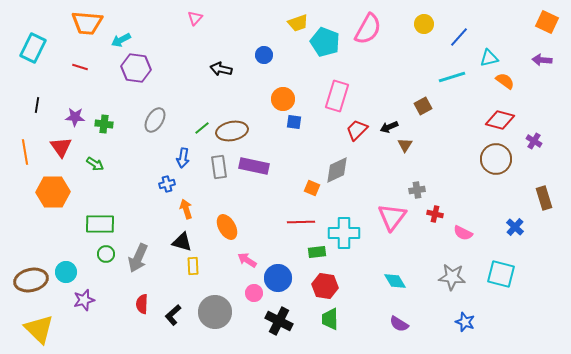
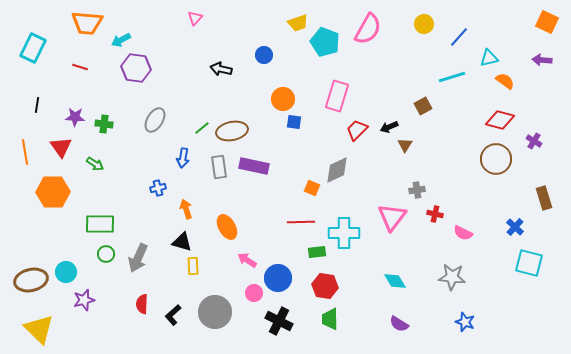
blue cross at (167, 184): moved 9 px left, 4 px down
cyan square at (501, 274): moved 28 px right, 11 px up
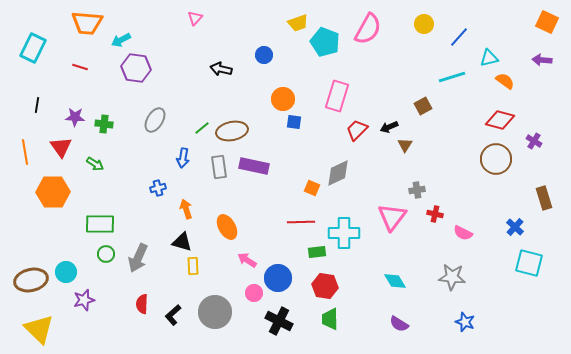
gray diamond at (337, 170): moved 1 px right, 3 px down
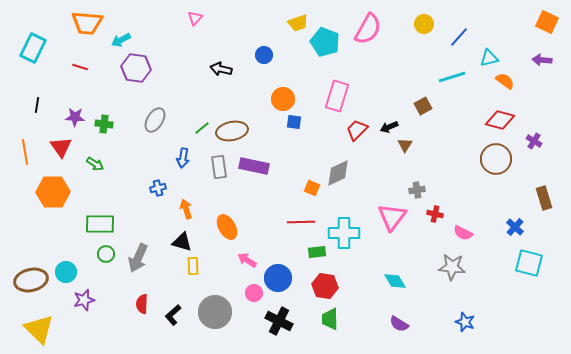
gray star at (452, 277): moved 10 px up
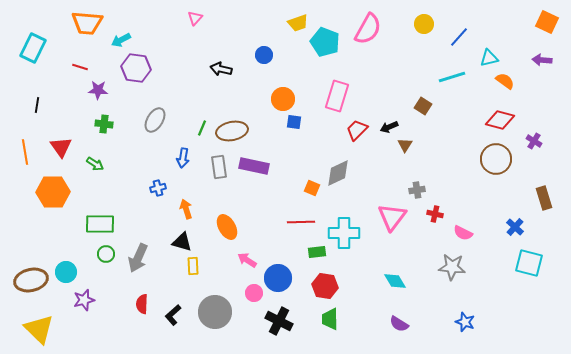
brown square at (423, 106): rotated 30 degrees counterclockwise
purple star at (75, 117): moved 23 px right, 27 px up
green line at (202, 128): rotated 28 degrees counterclockwise
